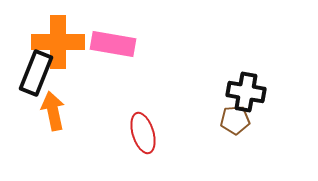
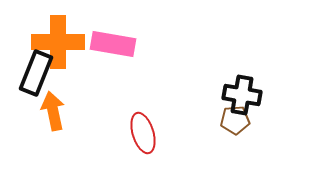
black cross: moved 4 px left, 3 px down
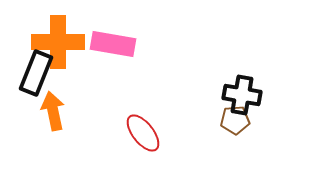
red ellipse: rotated 21 degrees counterclockwise
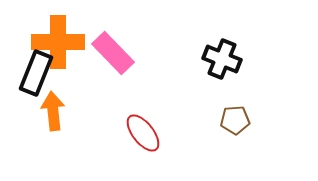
pink rectangle: moved 9 px down; rotated 36 degrees clockwise
black cross: moved 20 px left, 36 px up; rotated 12 degrees clockwise
orange arrow: rotated 6 degrees clockwise
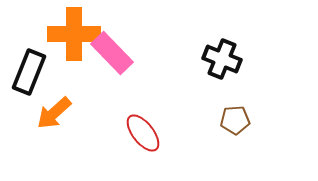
orange cross: moved 16 px right, 8 px up
pink rectangle: moved 1 px left
black rectangle: moved 7 px left, 1 px up
orange arrow: moved 1 px right, 2 px down; rotated 126 degrees counterclockwise
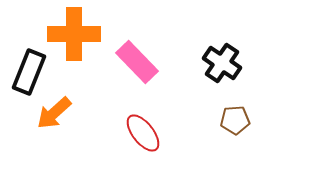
pink rectangle: moved 25 px right, 9 px down
black cross: moved 4 px down; rotated 12 degrees clockwise
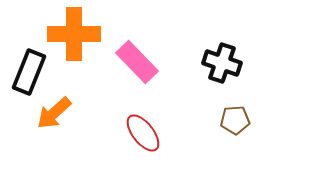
black cross: rotated 15 degrees counterclockwise
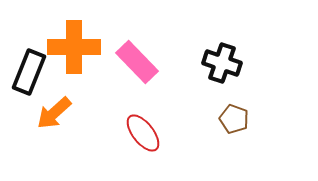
orange cross: moved 13 px down
brown pentagon: moved 1 px left, 1 px up; rotated 24 degrees clockwise
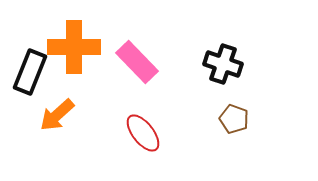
black cross: moved 1 px right, 1 px down
black rectangle: moved 1 px right
orange arrow: moved 3 px right, 2 px down
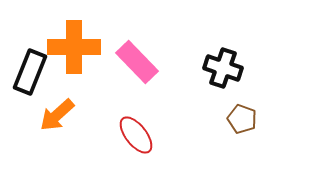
black cross: moved 4 px down
brown pentagon: moved 8 px right
red ellipse: moved 7 px left, 2 px down
